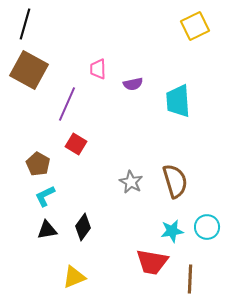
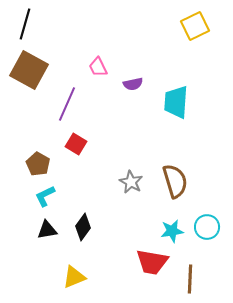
pink trapezoid: moved 2 px up; rotated 25 degrees counterclockwise
cyan trapezoid: moved 2 px left, 1 px down; rotated 8 degrees clockwise
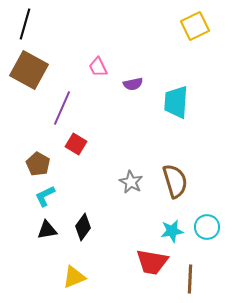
purple line: moved 5 px left, 4 px down
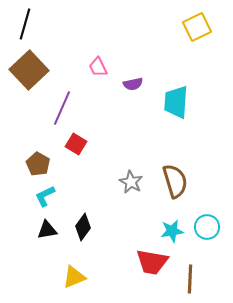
yellow square: moved 2 px right, 1 px down
brown square: rotated 18 degrees clockwise
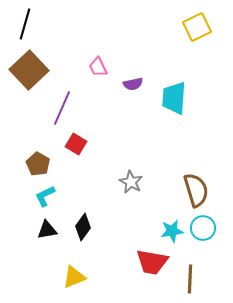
cyan trapezoid: moved 2 px left, 4 px up
brown semicircle: moved 21 px right, 9 px down
cyan circle: moved 4 px left, 1 px down
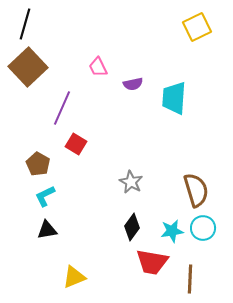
brown square: moved 1 px left, 3 px up
black diamond: moved 49 px right
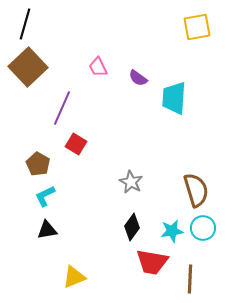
yellow square: rotated 16 degrees clockwise
purple semicircle: moved 5 px right, 6 px up; rotated 48 degrees clockwise
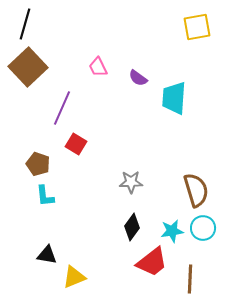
brown pentagon: rotated 10 degrees counterclockwise
gray star: rotated 30 degrees counterclockwise
cyan L-shape: rotated 70 degrees counterclockwise
black triangle: moved 25 px down; rotated 20 degrees clockwise
red trapezoid: rotated 48 degrees counterclockwise
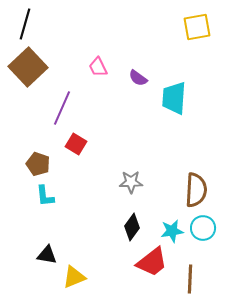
brown semicircle: rotated 20 degrees clockwise
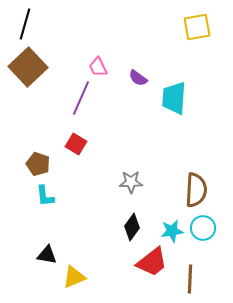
purple line: moved 19 px right, 10 px up
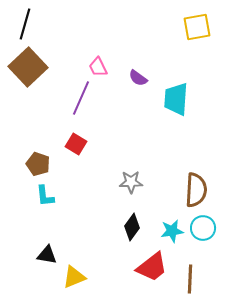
cyan trapezoid: moved 2 px right, 1 px down
red trapezoid: moved 5 px down
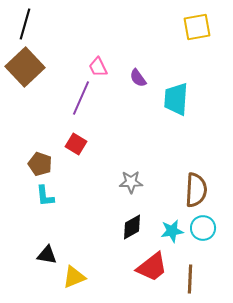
brown square: moved 3 px left
purple semicircle: rotated 18 degrees clockwise
brown pentagon: moved 2 px right
black diamond: rotated 24 degrees clockwise
